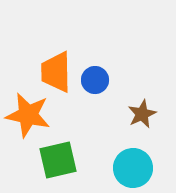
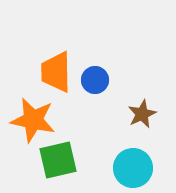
orange star: moved 5 px right, 5 px down
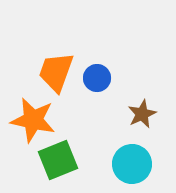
orange trapezoid: rotated 21 degrees clockwise
blue circle: moved 2 px right, 2 px up
green square: rotated 9 degrees counterclockwise
cyan circle: moved 1 px left, 4 px up
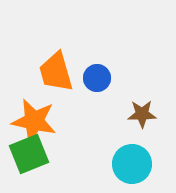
orange trapezoid: rotated 36 degrees counterclockwise
brown star: rotated 24 degrees clockwise
orange star: moved 1 px right, 1 px down
green square: moved 29 px left, 6 px up
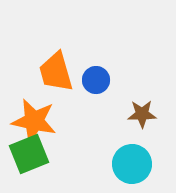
blue circle: moved 1 px left, 2 px down
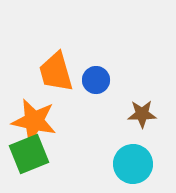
cyan circle: moved 1 px right
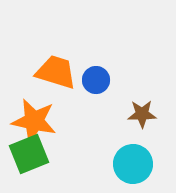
orange trapezoid: rotated 123 degrees clockwise
